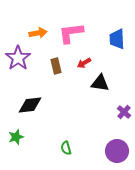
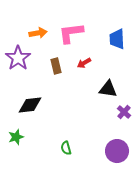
black triangle: moved 8 px right, 6 px down
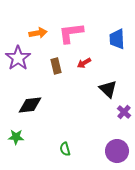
black triangle: rotated 36 degrees clockwise
green star: rotated 21 degrees clockwise
green semicircle: moved 1 px left, 1 px down
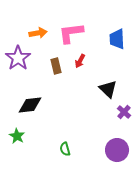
red arrow: moved 4 px left, 2 px up; rotated 32 degrees counterclockwise
green star: moved 1 px right, 1 px up; rotated 28 degrees clockwise
purple circle: moved 1 px up
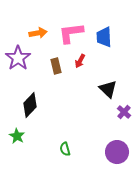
blue trapezoid: moved 13 px left, 2 px up
black diamond: rotated 40 degrees counterclockwise
purple circle: moved 2 px down
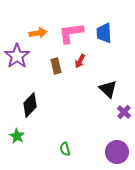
blue trapezoid: moved 4 px up
purple star: moved 1 px left, 2 px up
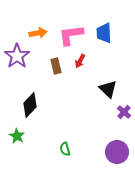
pink L-shape: moved 2 px down
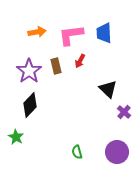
orange arrow: moved 1 px left, 1 px up
purple star: moved 12 px right, 15 px down
green star: moved 1 px left, 1 px down
green semicircle: moved 12 px right, 3 px down
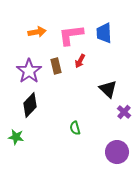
green star: rotated 21 degrees counterclockwise
green semicircle: moved 2 px left, 24 px up
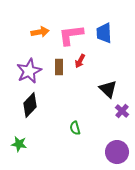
orange arrow: moved 3 px right
brown rectangle: moved 3 px right, 1 px down; rotated 14 degrees clockwise
purple star: rotated 10 degrees clockwise
purple cross: moved 2 px left, 1 px up
green star: moved 3 px right, 7 px down
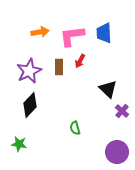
pink L-shape: moved 1 px right, 1 px down
